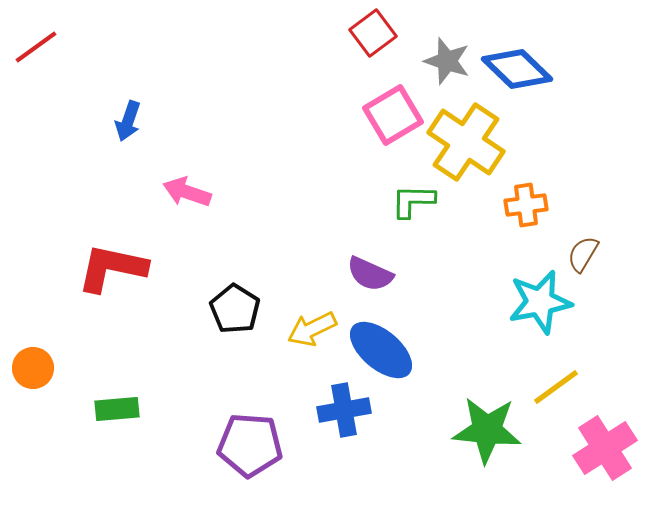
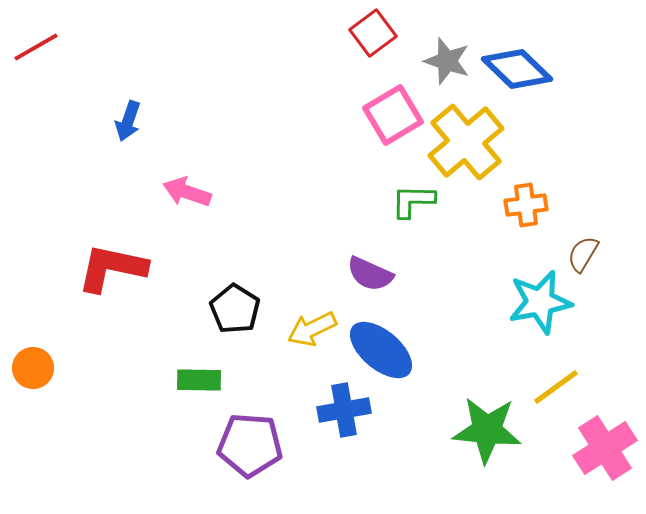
red line: rotated 6 degrees clockwise
yellow cross: rotated 16 degrees clockwise
green rectangle: moved 82 px right, 29 px up; rotated 6 degrees clockwise
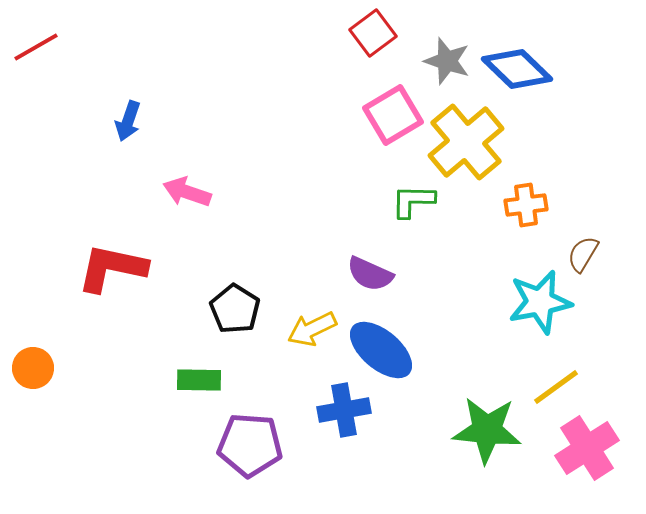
pink cross: moved 18 px left
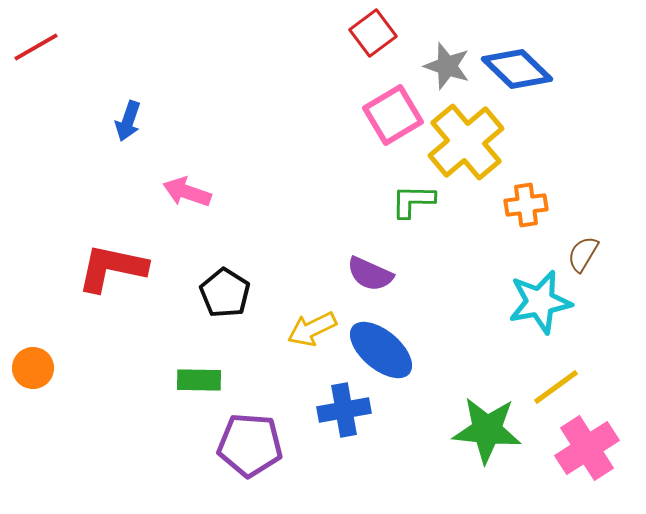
gray star: moved 5 px down
black pentagon: moved 10 px left, 16 px up
